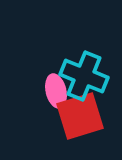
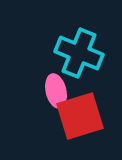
cyan cross: moved 5 px left, 23 px up
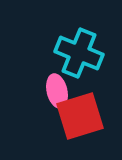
pink ellipse: moved 1 px right
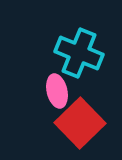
red square: moved 7 px down; rotated 27 degrees counterclockwise
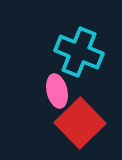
cyan cross: moved 1 px up
